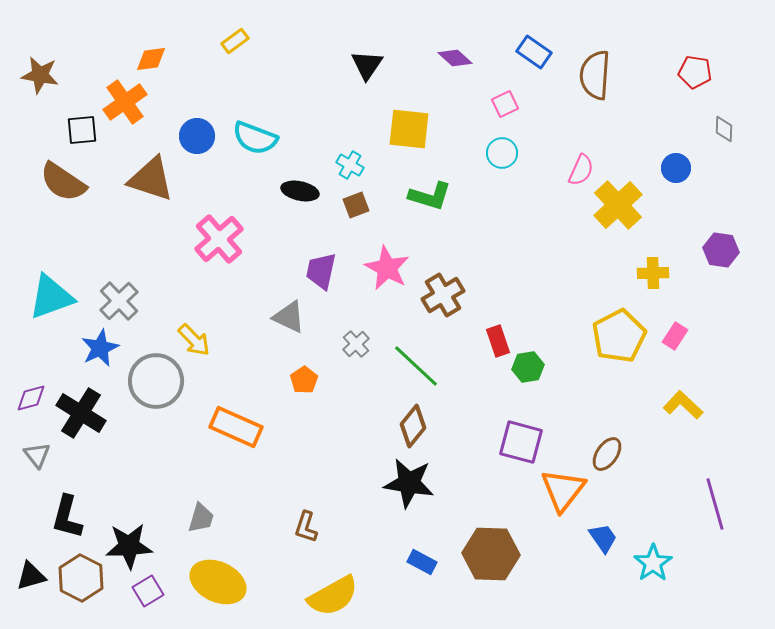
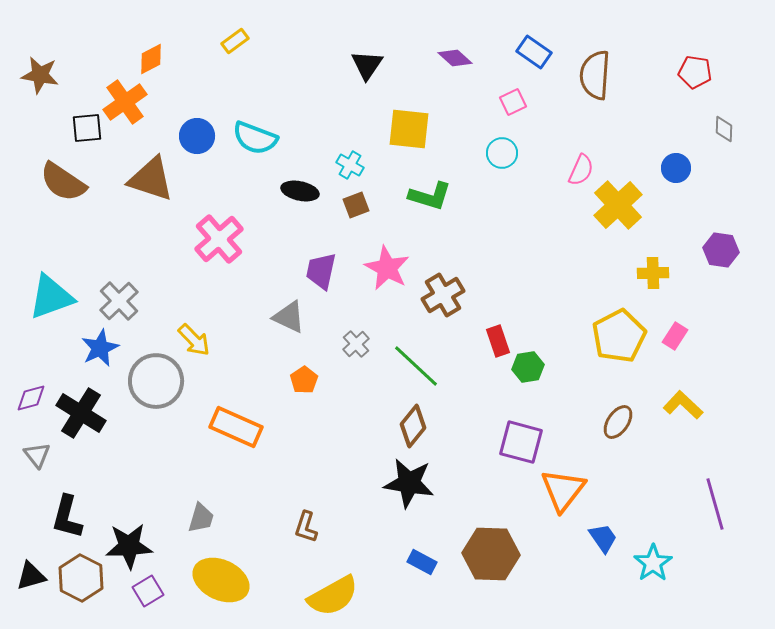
orange diamond at (151, 59): rotated 20 degrees counterclockwise
pink square at (505, 104): moved 8 px right, 2 px up
black square at (82, 130): moved 5 px right, 2 px up
brown ellipse at (607, 454): moved 11 px right, 32 px up
yellow ellipse at (218, 582): moved 3 px right, 2 px up
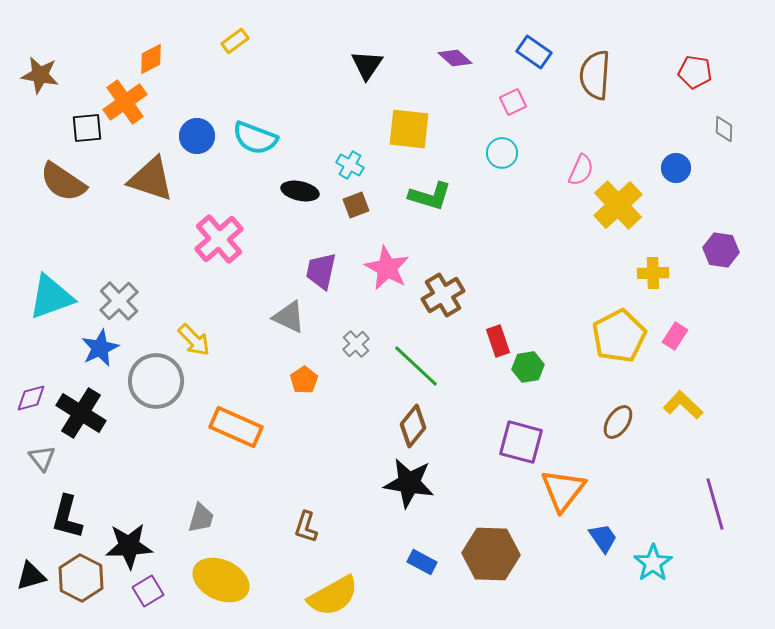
gray triangle at (37, 455): moved 5 px right, 3 px down
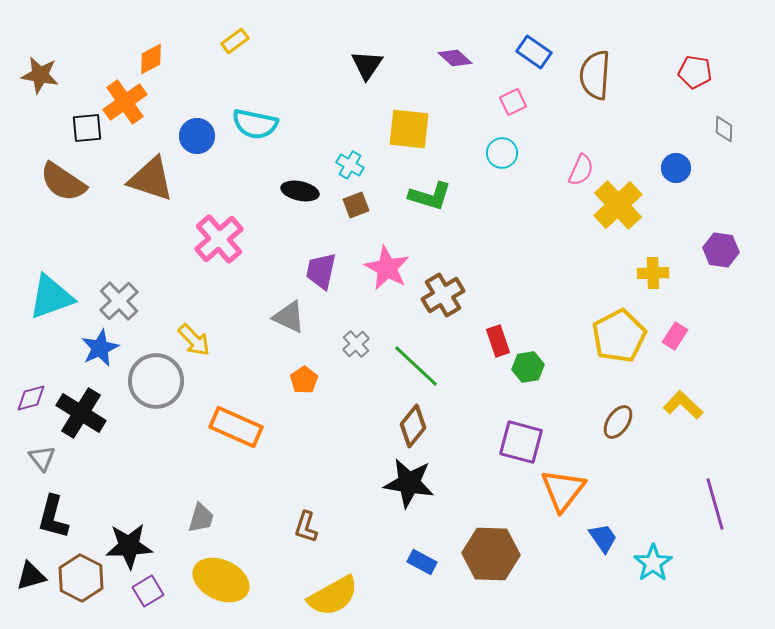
cyan semicircle at (255, 138): moved 14 px up; rotated 9 degrees counterclockwise
black L-shape at (67, 517): moved 14 px left
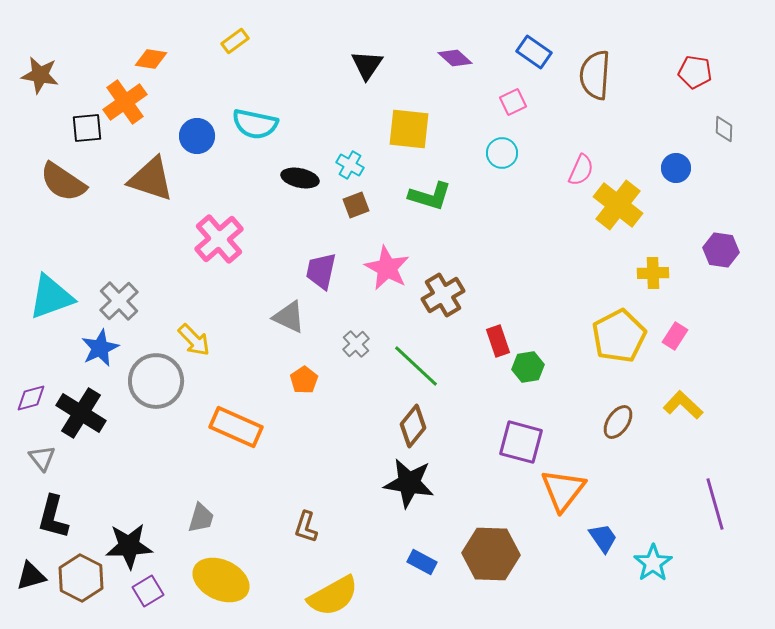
orange diamond at (151, 59): rotated 36 degrees clockwise
black ellipse at (300, 191): moved 13 px up
yellow cross at (618, 205): rotated 9 degrees counterclockwise
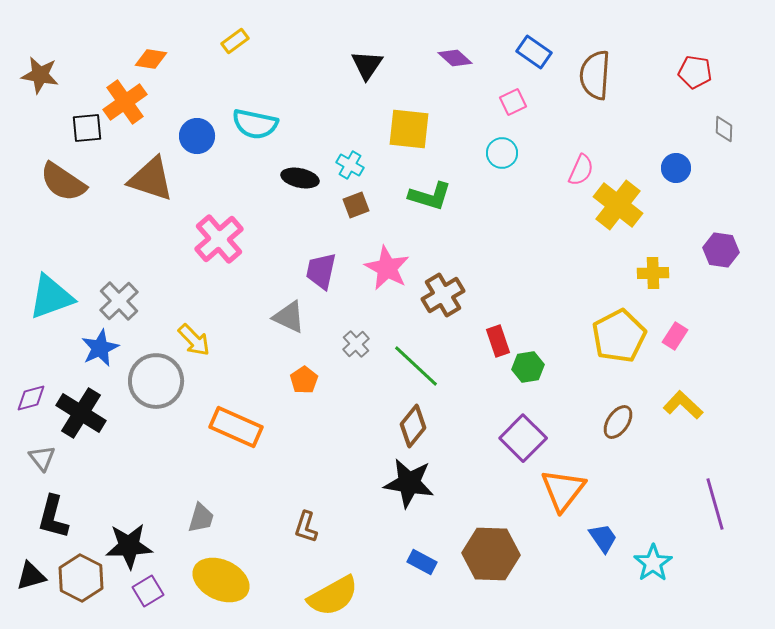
purple square at (521, 442): moved 2 px right, 4 px up; rotated 30 degrees clockwise
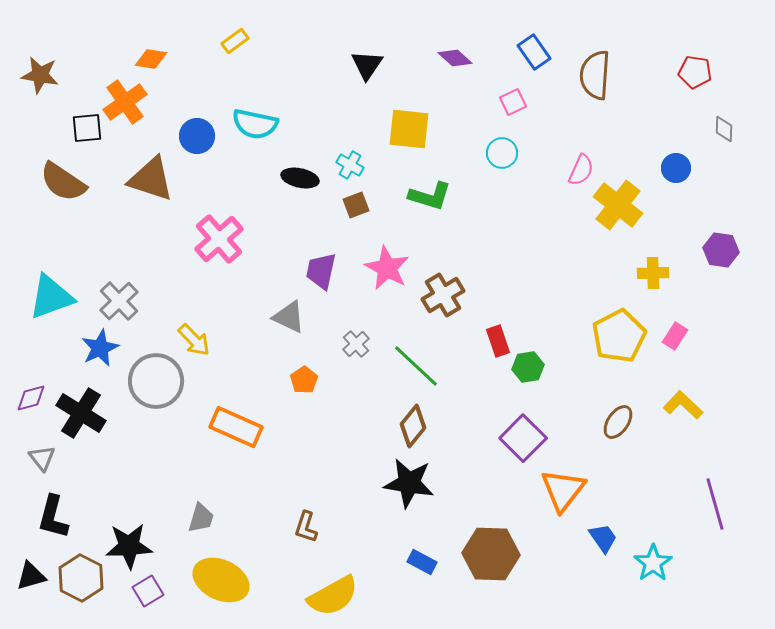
blue rectangle at (534, 52): rotated 20 degrees clockwise
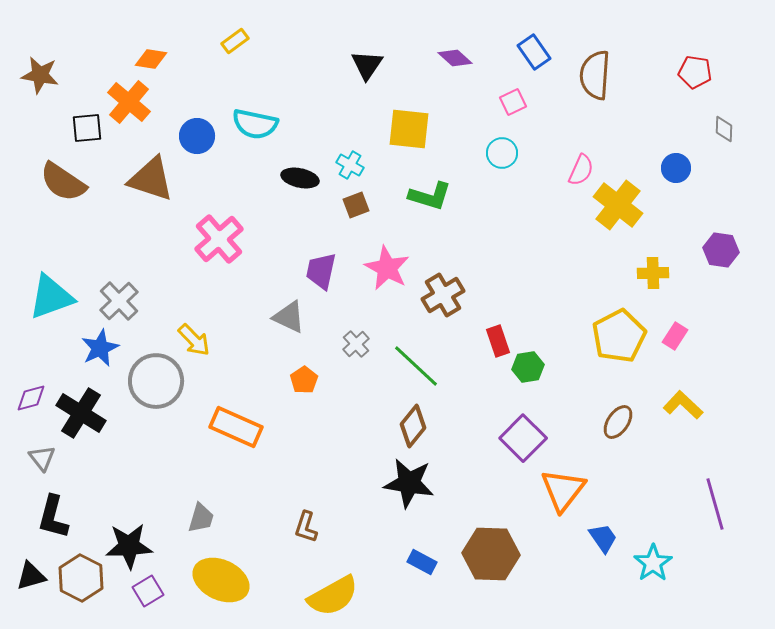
orange cross at (125, 102): moved 4 px right; rotated 15 degrees counterclockwise
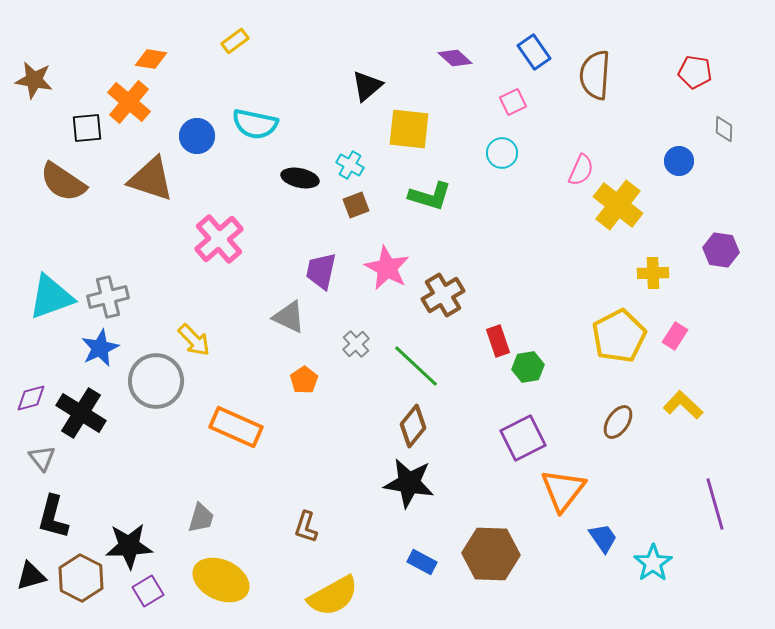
black triangle at (367, 65): moved 21 px down; rotated 16 degrees clockwise
brown star at (40, 75): moved 6 px left, 5 px down
blue circle at (676, 168): moved 3 px right, 7 px up
gray cross at (119, 301): moved 11 px left, 4 px up; rotated 30 degrees clockwise
purple square at (523, 438): rotated 18 degrees clockwise
